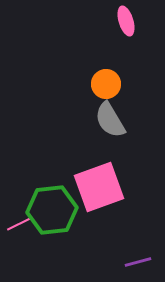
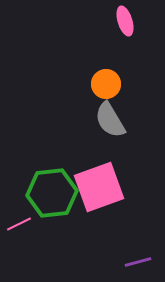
pink ellipse: moved 1 px left
green hexagon: moved 17 px up
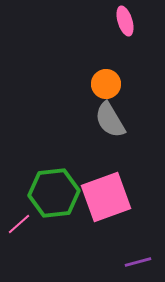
pink square: moved 7 px right, 10 px down
green hexagon: moved 2 px right
pink line: rotated 15 degrees counterclockwise
